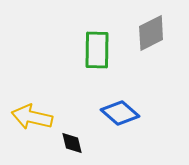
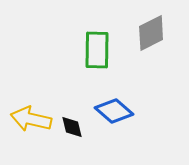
blue diamond: moved 6 px left, 2 px up
yellow arrow: moved 1 px left, 2 px down
black diamond: moved 16 px up
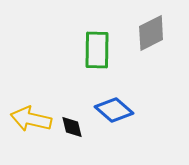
blue diamond: moved 1 px up
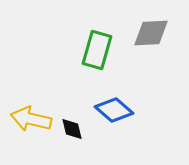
gray diamond: rotated 24 degrees clockwise
green rectangle: rotated 15 degrees clockwise
black diamond: moved 2 px down
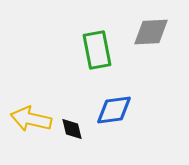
gray diamond: moved 1 px up
green rectangle: rotated 27 degrees counterclockwise
blue diamond: rotated 48 degrees counterclockwise
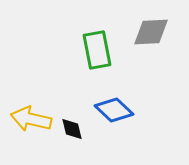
blue diamond: rotated 51 degrees clockwise
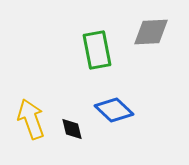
yellow arrow: rotated 57 degrees clockwise
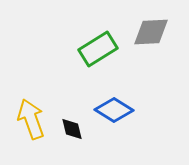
green rectangle: moved 1 px right, 1 px up; rotated 69 degrees clockwise
blue diamond: rotated 12 degrees counterclockwise
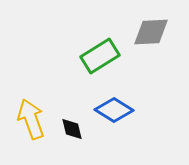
green rectangle: moved 2 px right, 7 px down
